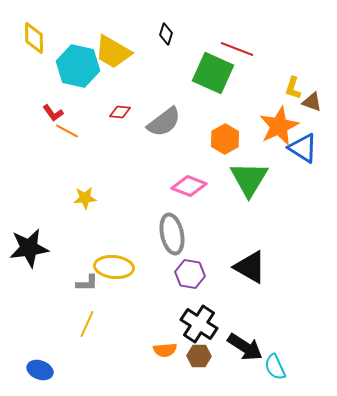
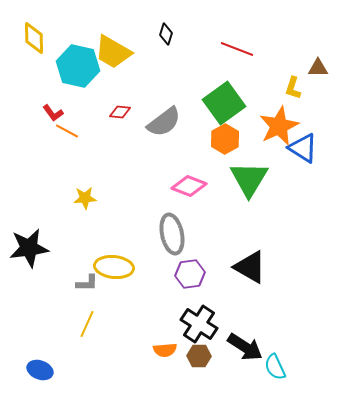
green square: moved 11 px right, 30 px down; rotated 30 degrees clockwise
brown triangle: moved 6 px right, 34 px up; rotated 20 degrees counterclockwise
purple hexagon: rotated 16 degrees counterclockwise
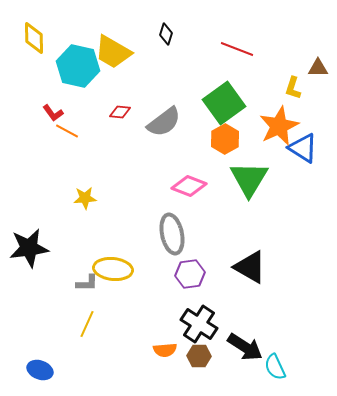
yellow ellipse: moved 1 px left, 2 px down
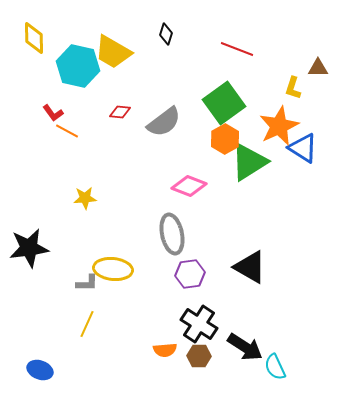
green triangle: moved 17 px up; rotated 27 degrees clockwise
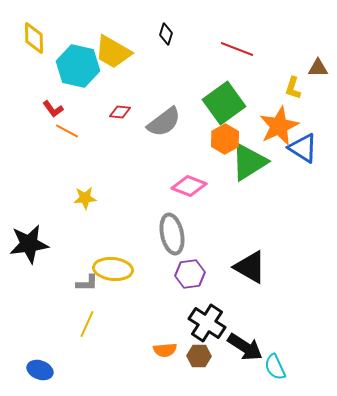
red L-shape: moved 4 px up
black star: moved 4 px up
black cross: moved 8 px right, 1 px up
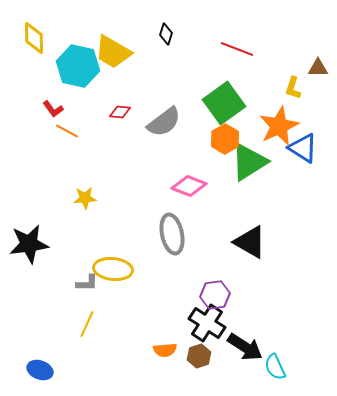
black triangle: moved 25 px up
purple hexagon: moved 25 px right, 21 px down
brown hexagon: rotated 20 degrees counterclockwise
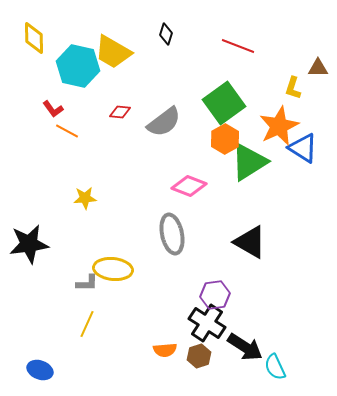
red line: moved 1 px right, 3 px up
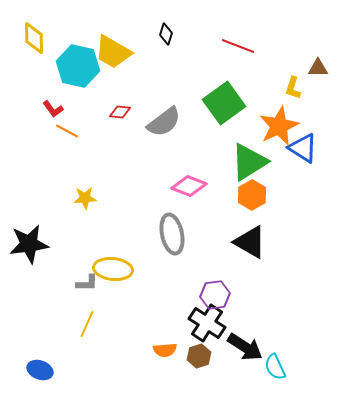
orange hexagon: moved 27 px right, 56 px down
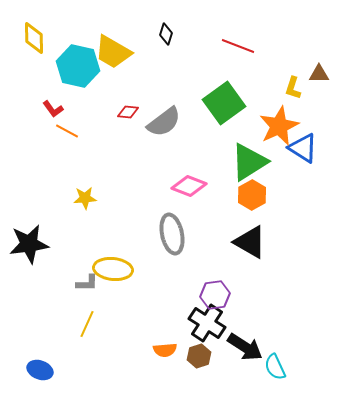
brown triangle: moved 1 px right, 6 px down
red diamond: moved 8 px right
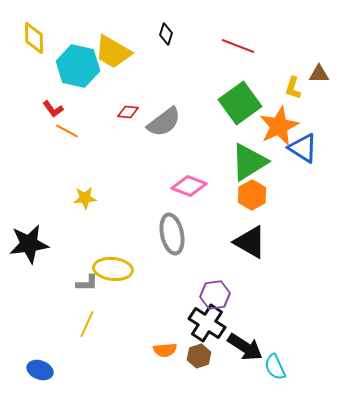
green square: moved 16 px right
